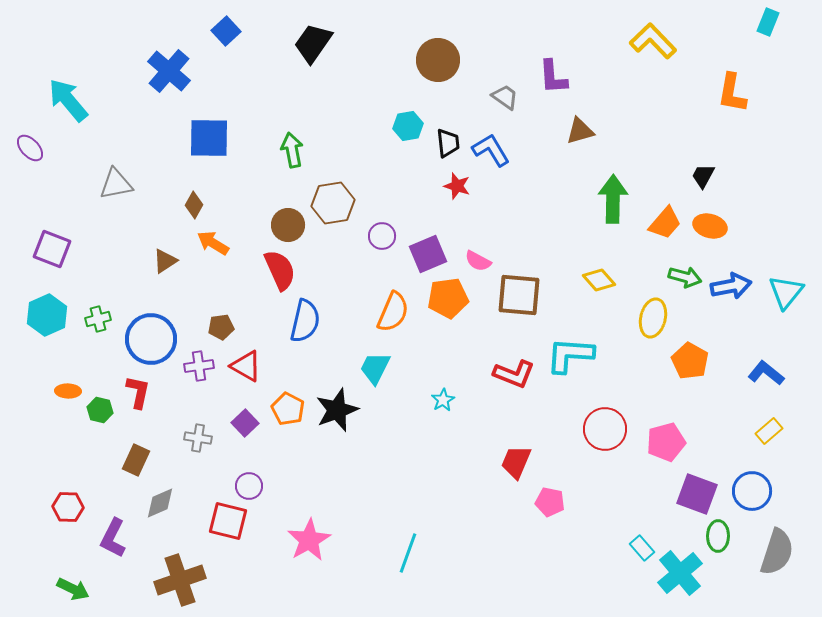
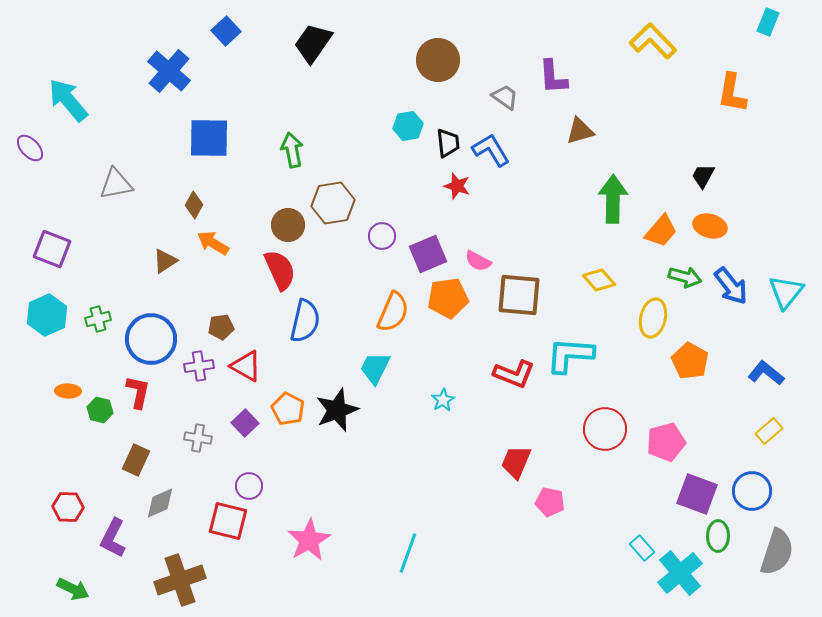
orange trapezoid at (665, 223): moved 4 px left, 8 px down
blue arrow at (731, 286): rotated 63 degrees clockwise
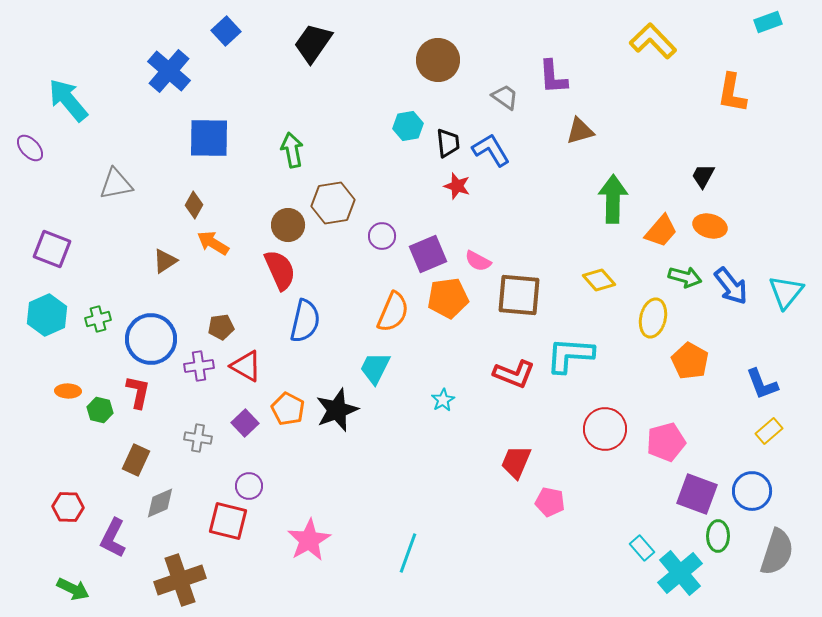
cyan rectangle at (768, 22): rotated 48 degrees clockwise
blue L-shape at (766, 373): moved 4 px left, 11 px down; rotated 150 degrees counterclockwise
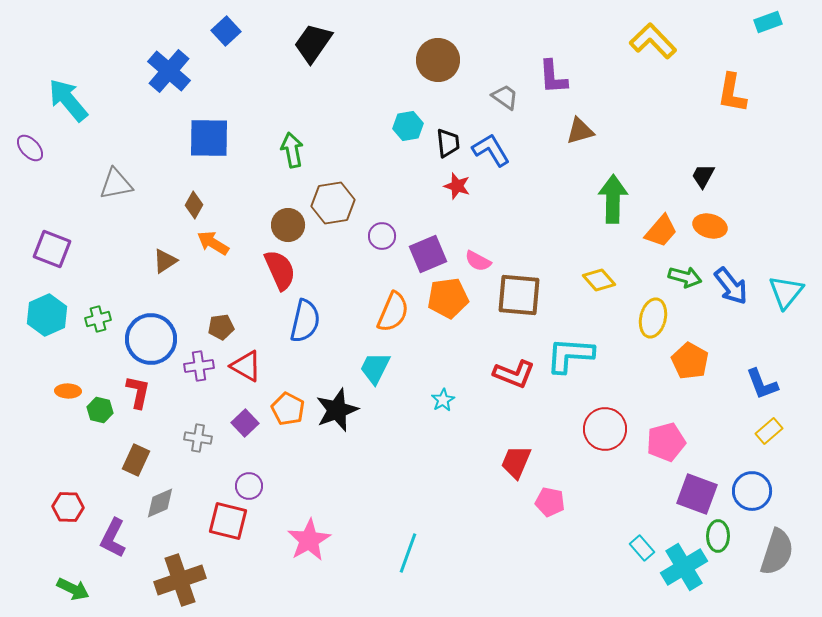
cyan cross at (680, 573): moved 4 px right, 6 px up; rotated 9 degrees clockwise
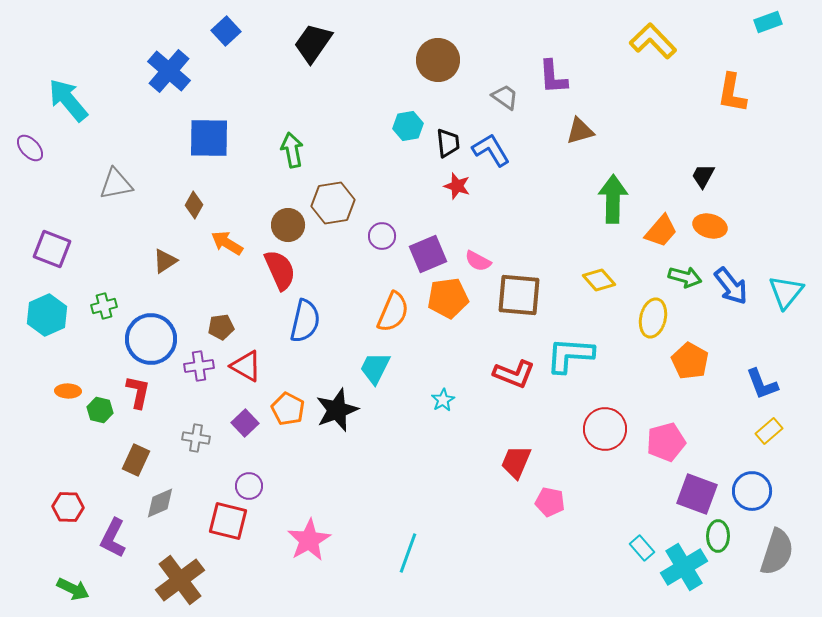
orange arrow at (213, 243): moved 14 px right
green cross at (98, 319): moved 6 px right, 13 px up
gray cross at (198, 438): moved 2 px left
brown cross at (180, 580): rotated 18 degrees counterclockwise
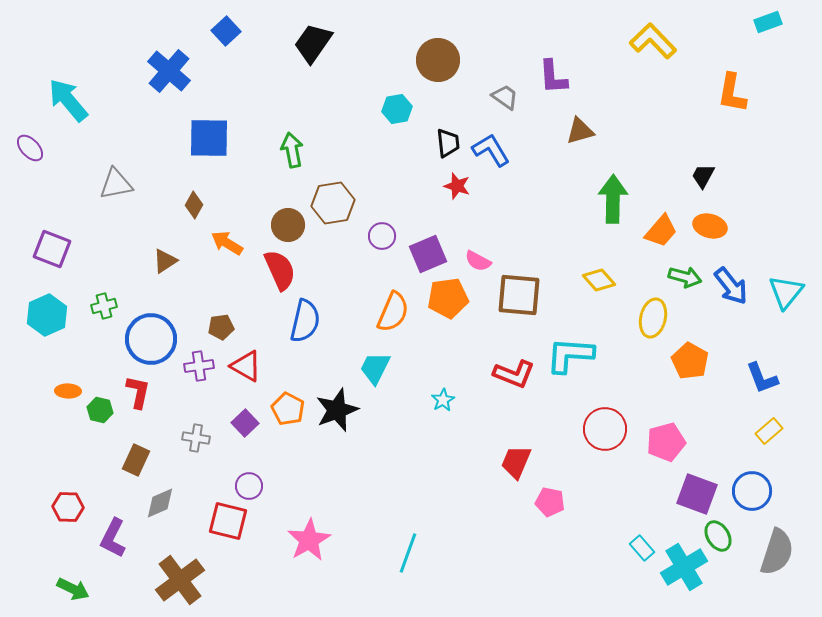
cyan hexagon at (408, 126): moved 11 px left, 17 px up
blue L-shape at (762, 384): moved 6 px up
green ellipse at (718, 536): rotated 32 degrees counterclockwise
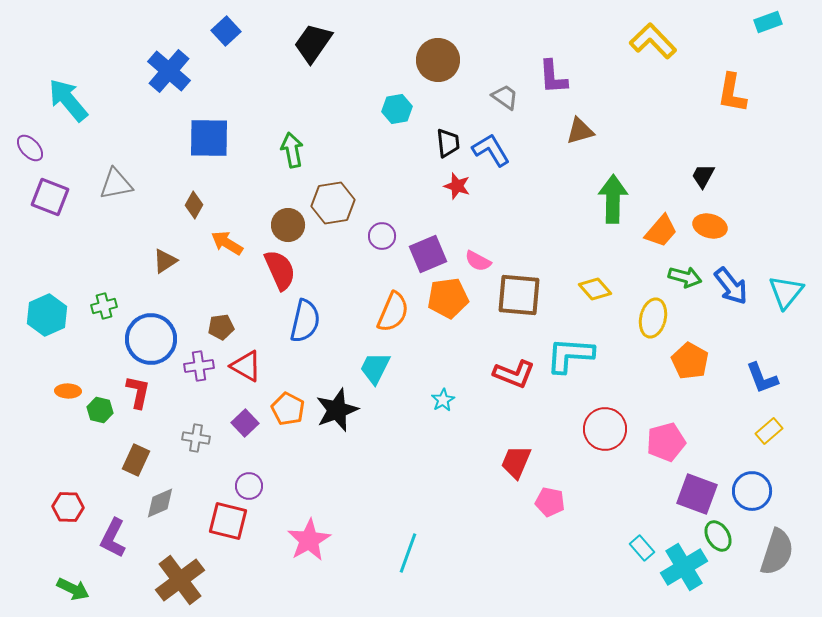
purple square at (52, 249): moved 2 px left, 52 px up
yellow diamond at (599, 280): moved 4 px left, 9 px down
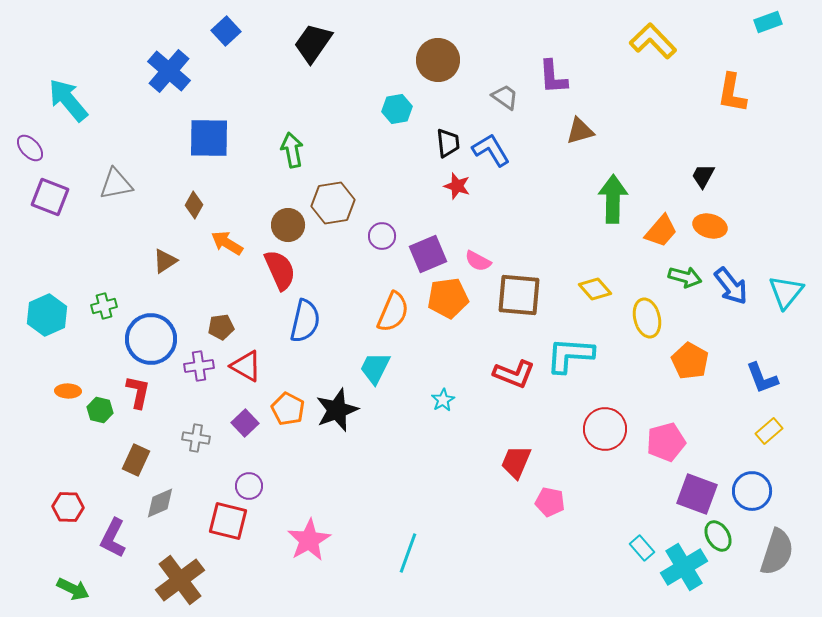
yellow ellipse at (653, 318): moved 6 px left; rotated 27 degrees counterclockwise
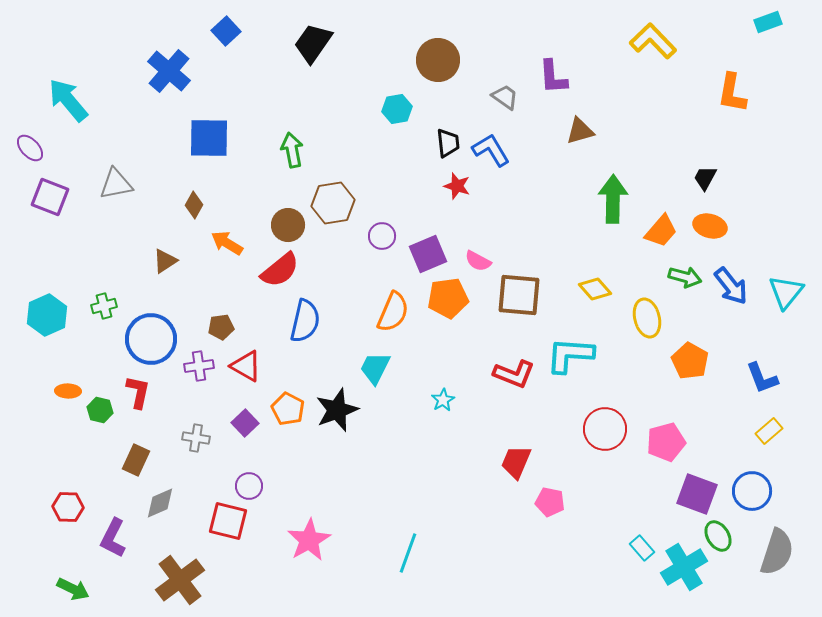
black trapezoid at (703, 176): moved 2 px right, 2 px down
red semicircle at (280, 270): rotated 75 degrees clockwise
